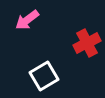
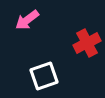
white square: rotated 12 degrees clockwise
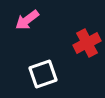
white square: moved 1 px left, 2 px up
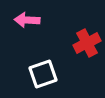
pink arrow: rotated 40 degrees clockwise
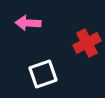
pink arrow: moved 1 px right, 3 px down
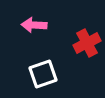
pink arrow: moved 6 px right, 2 px down
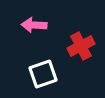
red cross: moved 6 px left, 3 px down
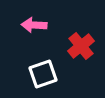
red cross: rotated 12 degrees counterclockwise
